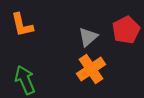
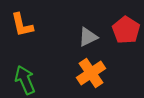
red pentagon: rotated 12 degrees counterclockwise
gray triangle: rotated 15 degrees clockwise
orange cross: moved 4 px down
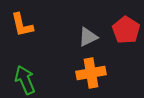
orange cross: rotated 24 degrees clockwise
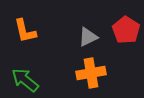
orange L-shape: moved 3 px right, 6 px down
green arrow: rotated 28 degrees counterclockwise
